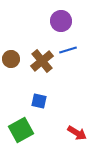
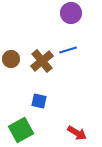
purple circle: moved 10 px right, 8 px up
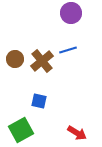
brown circle: moved 4 px right
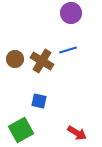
brown cross: rotated 20 degrees counterclockwise
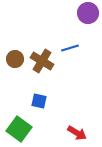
purple circle: moved 17 px right
blue line: moved 2 px right, 2 px up
green square: moved 2 px left, 1 px up; rotated 25 degrees counterclockwise
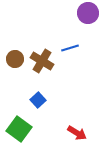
blue square: moved 1 px left, 1 px up; rotated 35 degrees clockwise
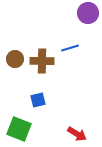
brown cross: rotated 30 degrees counterclockwise
blue square: rotated 28 degrees clockwise
green square: rotated 15 degrees counterclockwise
red arrow: moved 1 px down
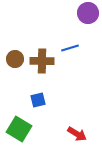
green square: rotated 10 degrees clockwise
